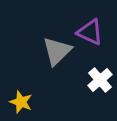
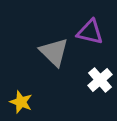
purple triangle: rotated 12 degrees counterclockwise
gray triangle: moved 3 px left, 1 px down; rotated 32 degrees counterclockwise
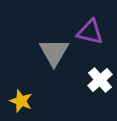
gray triangle: rotated 16 degrees clockwise
yellow star: moved 1 px up
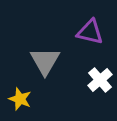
gray triangle: moved 9 px left, 9 px down
yellow star: moved 1 px left, 2 px up
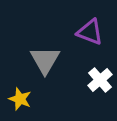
purple triangle: rotated 8 degrees clockwise
gray triangle: moved 1 px up
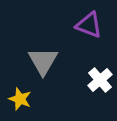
purple triangle: moved 1 px left, 7 px up
gray triangle: moved 2 px left, 1 px down
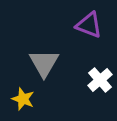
gray triangle: moved 1 px right, 2 px down
yellow star: moved 3 px right
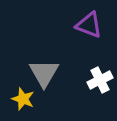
gray triangle: moved 10 px down
white cross: rotated 15 degrees clockwise
